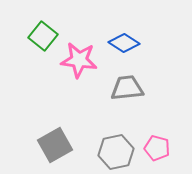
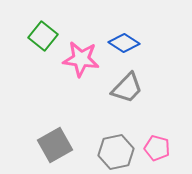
pink star: moved 2 px right, 1 px up
gray trapezoid: rotated 140 degrees clockwise
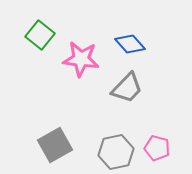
green square: moved 3 px left, 1 px up
blue diamond: moved 6 px right, 1 px down; rotated 16 degrees clockwise
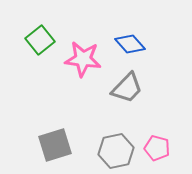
green square: moved 5 px down; rotated 12 degrees clockwise
pink star: moved 2 px right
gray square: rotated 12 degrees clockwise
gray hexagon: moved 1 px up
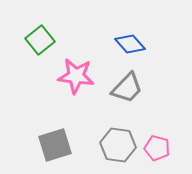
pink star: moved 7 px left, 17 px down
gray hexagon: moved 2 px right, 6 px up; rotated 20 degrees clockwise
